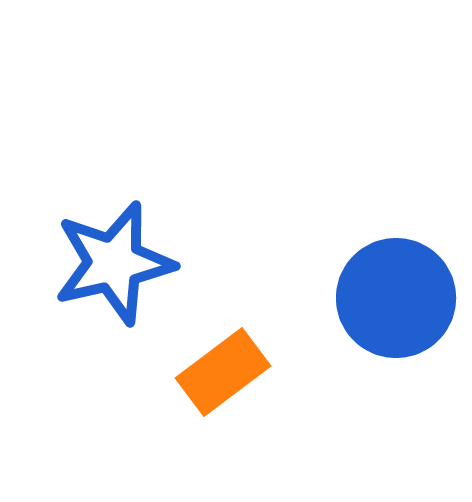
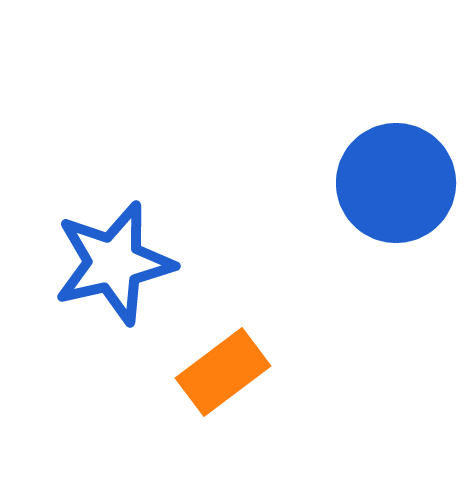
blue circle: moved 115 px up
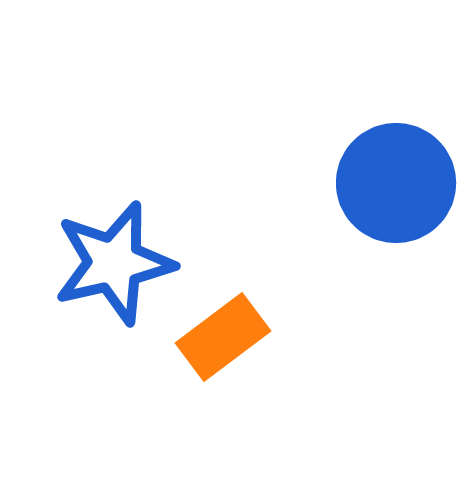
orange rectangle: moved 35 px up
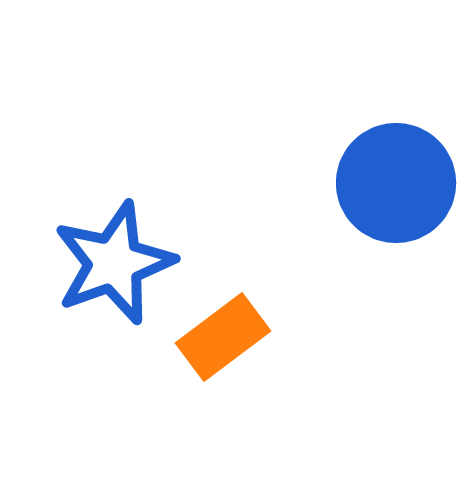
blue star: rotated 7 degrees counterclockwise
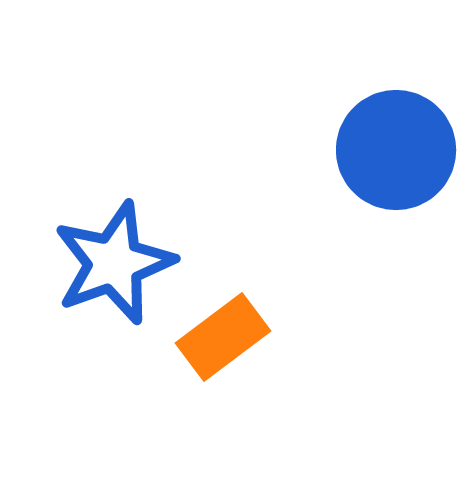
blue circle: moved 33 px up
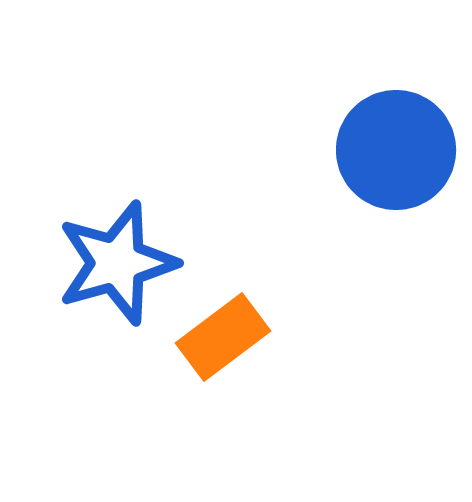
blue star: moved 3 px right; rotated 4 degrees clockwise
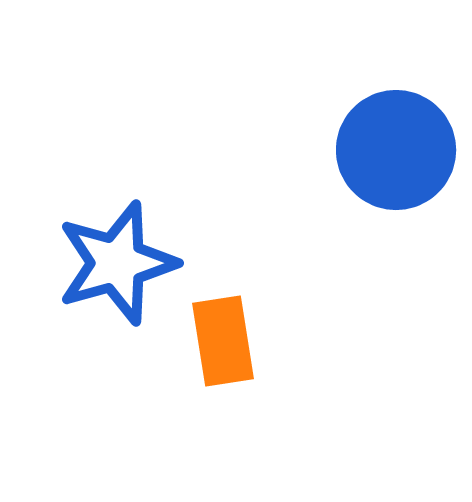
orange rectangle: moved 4 px down; rotated 62 degrees counterclockwise
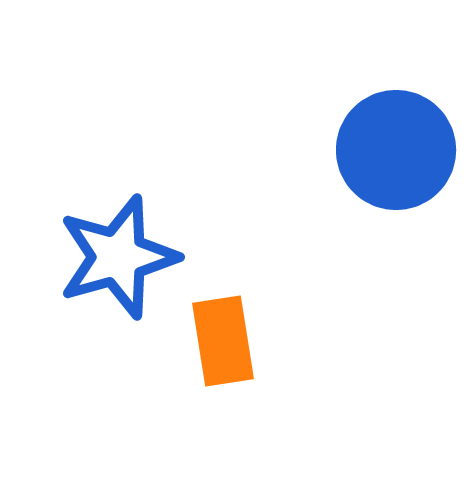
blue star: moved 1 px right, 6 px up
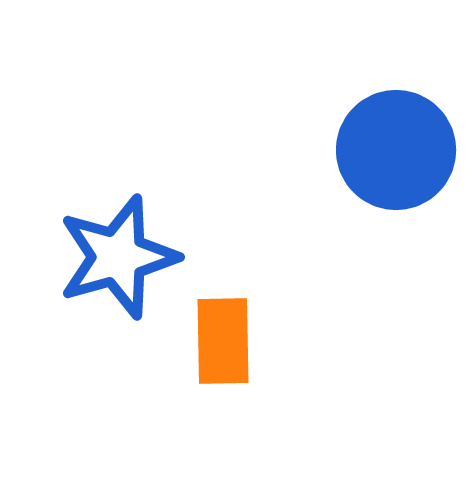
orange rectangle: rotated 8 degrees clockwise
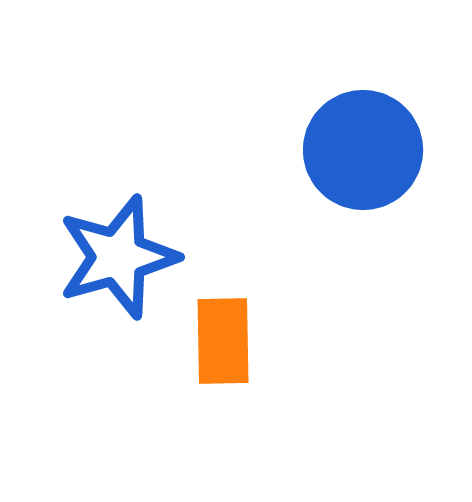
blue circle: moved 33 px left
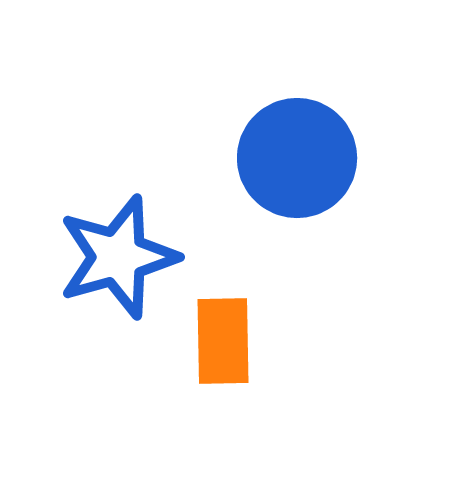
blue circle: moved 66 px left, 8 px down
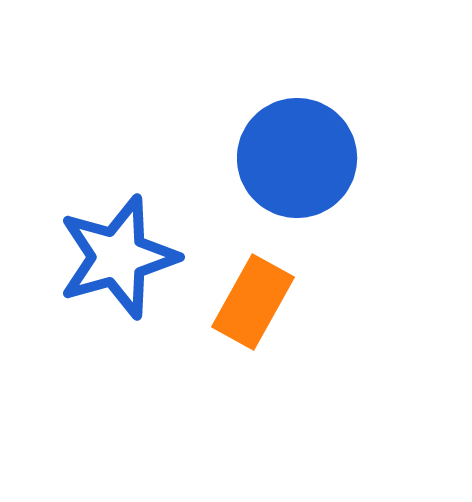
orange rectangle: moved 30 px right, 39 px up; rotated 30 degrees clockwise
